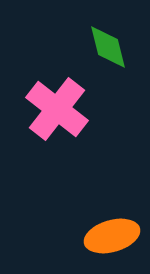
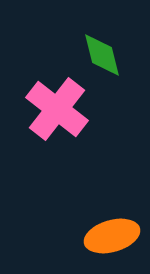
green diamond: moved 6 px left, 8 px down
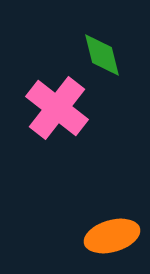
pink cross: moved 1 px up
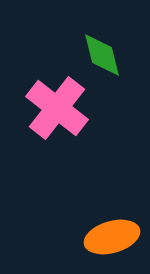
orange ellipse: moved 1 px down
